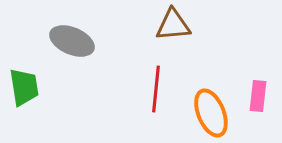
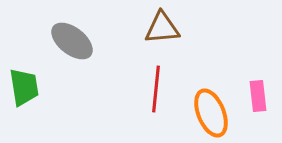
brown triangle: moved 11 px left, 3 px down
gray ellipse: rotated 15 degrees clockwise
pink rectangle: rotated 12 degrees counterclockwise
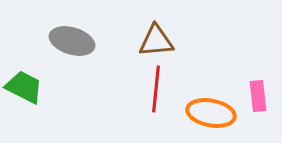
brown triangle: moved 6 px left, 13 px down
gray ellipse: rotated 21 degrees counterclockwise
green trapezoid: rotated 54 degrees counterclockwise
orange ellipse: rotated 57 degrees counterclockwise
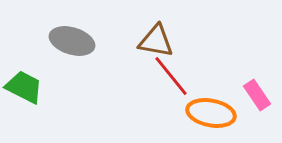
brown triangle: rotated 15 degrees clockwise
red line: moved 15 px right, 13 px up; rotated 45 degrees counterclockwise
pink rectangle: moved 1 px left, 1 px up; rotated 28 degrees counterclockwise
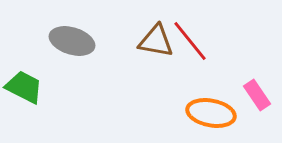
red line: moved 19 px right, 35 px up
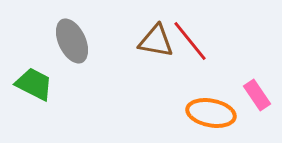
gray ellipse: rotated 48 degrees clockwise
green trapezoid: moved 10 px right, 3 px up
